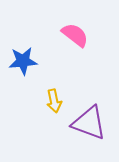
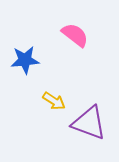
blue star: moved 2 px right, 1 px up
yellow arrow: rotated 45 degrees counterclockwise
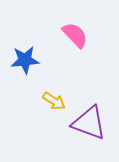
pink semicircle: rotated 8 degrees clockwise
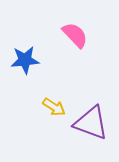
yellow arrow: moved 6 px down
purple triangle: moved 2 px right
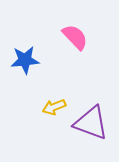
pink semicircle: moved 2 px down
yellow arrow: rotated 125 degrees clockwise
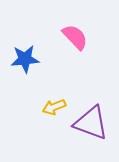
blue star: moved 1 px up
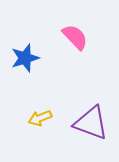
blue star: moved 1 px up; rotated 12 degrees counterclockwise
yellow arrow: moved 14 px left, 11 px down
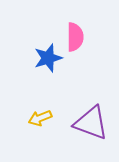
pink semicircle: rotated 44 degrees clockwise
blue star: moved 23 px right
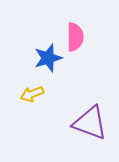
yellow arrow: moved 8 px left, 24 px up
purple triangle: moved 1 px left
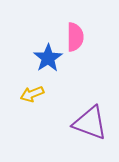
blue star: rotated 16 degrees counterclockwise
